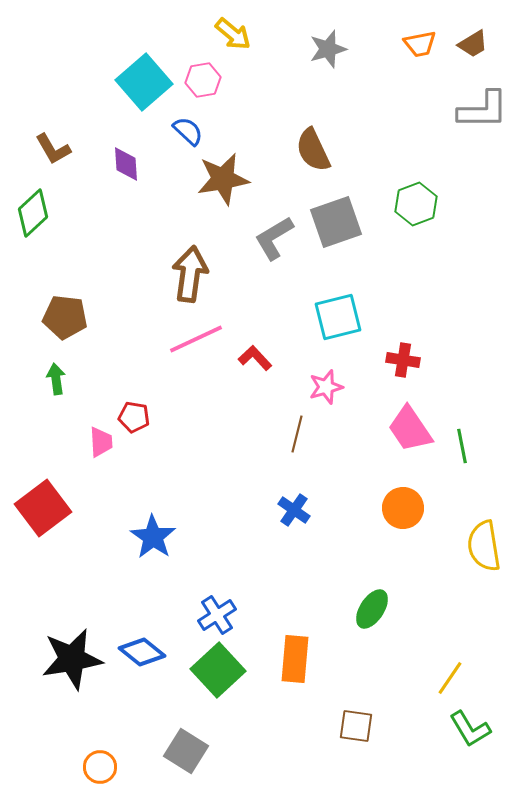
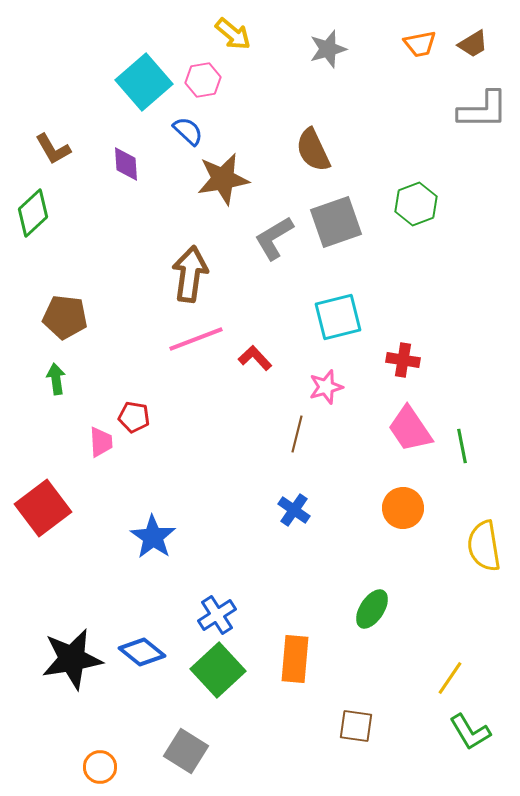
pink line at (196, 339): rotated 4 degrees clockwise
green L-shape at (470, 729): moved 3 px down
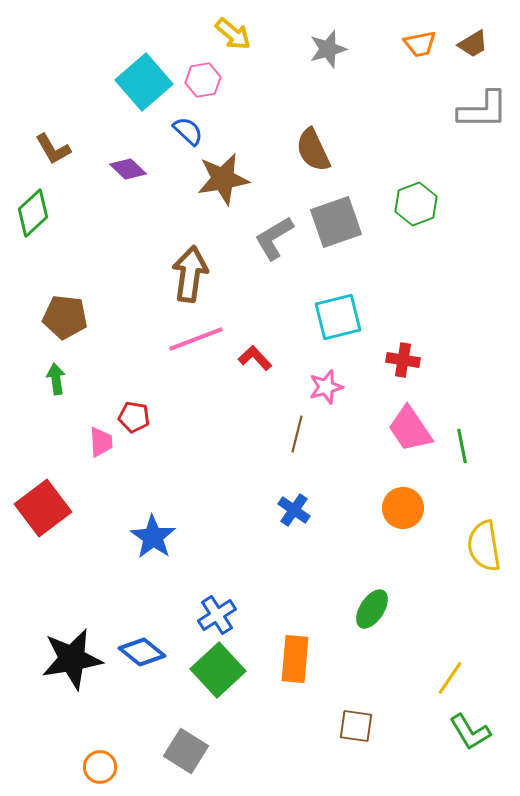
purple diamond at (126, 164): moved 2 px right, 5 px down; rotated 42 degrees counterclockwise
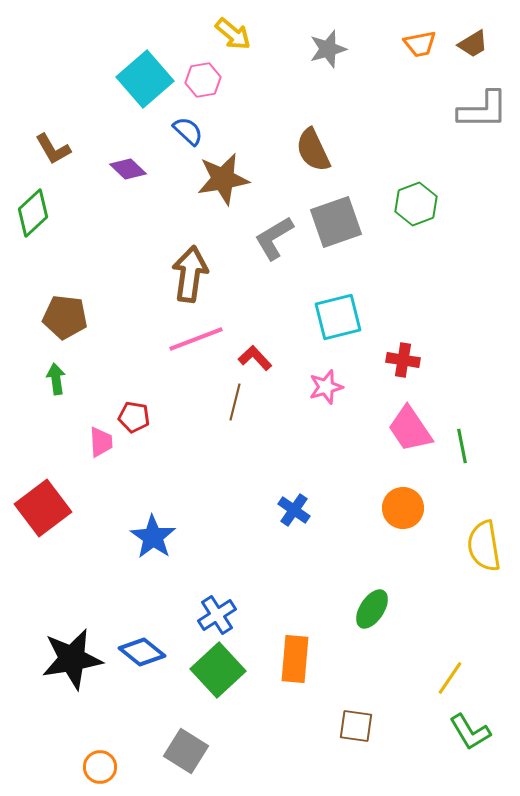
cyan square at (144, 82): moved 1 px right, 3 px up
brown line at (297, 434): moved 62 px left, 32 px up
